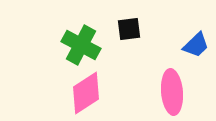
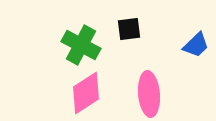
pink ellipse: moved 23 px left, 2 px down
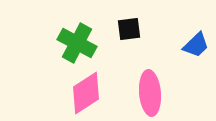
green cross: moved 4 px left, 2 px up
pink ellipse: moved 1 px right, 1 px up
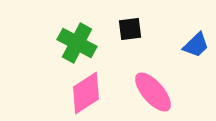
black square: moved 1 px right
pink ellipse: moved 3 px right, 1 px up; rotated 36 degrees counterclockwise
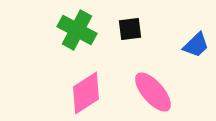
green cross: moved 13 px up
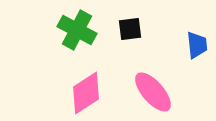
blue trapezoid: moved 1 px right; rotated 52 degrees counterclockwise
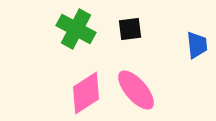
green cross: moved 1 px left, 1 px up
pink ellipse: moved 17 px left, 2 px up
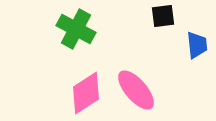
black square: moved 33 px right, 13 px up
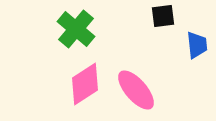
green cross: rotated 12 degrees clockwise
pink diamond: moved 1 px left, 9 px up
